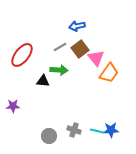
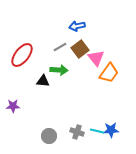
gray cross: moved 3 px right, 2 px down
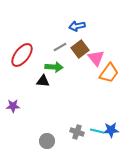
green arrow: moved 5 px left, 3 px up
gray circle: moved 2 px left, 5 px down
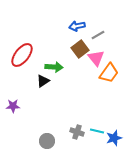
gray line: moved 38 px right, 12 px up
black triangle: rotated 40 degrees counterclockwise
blue star: moved 3 px right, 8 px down; rotated 14 degrees counterclockwise
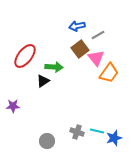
red ellipse: moved 3 px right, 1 px down
